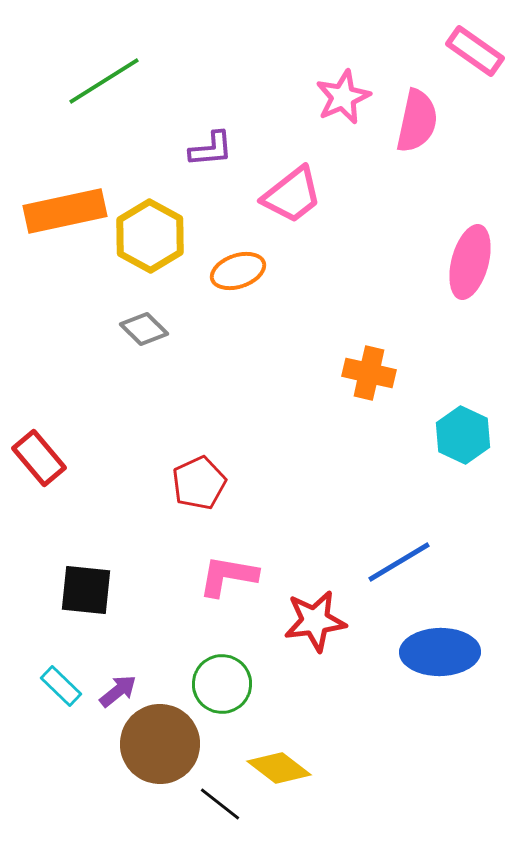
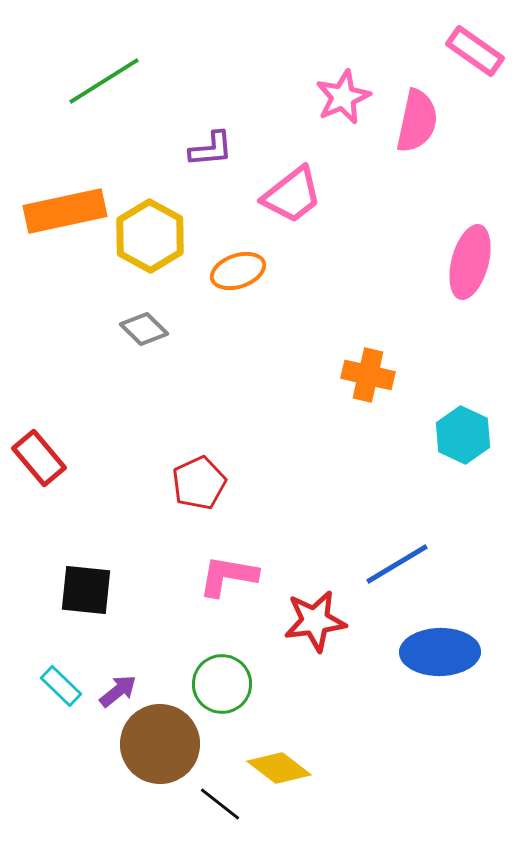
orange cross: moved 1 px left, 2 px down
blue line: moved 2 px left, 2 px down
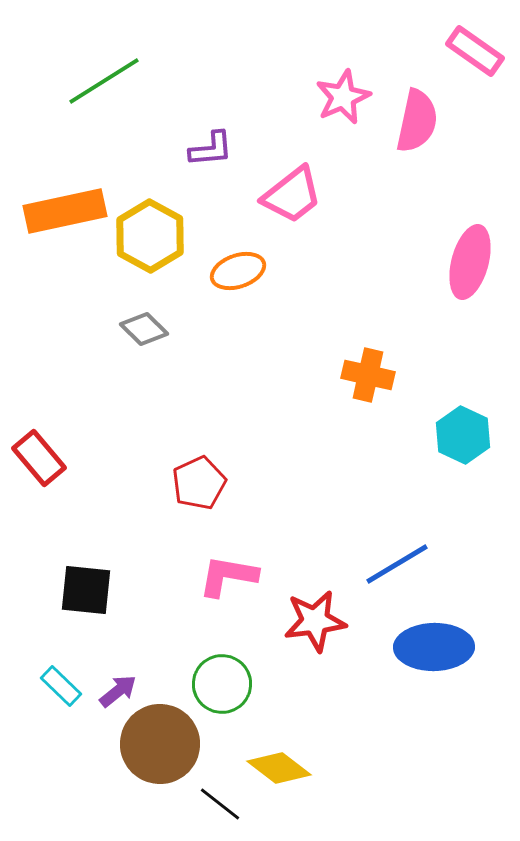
blue ellipse: moved 6 px left, 5 px up
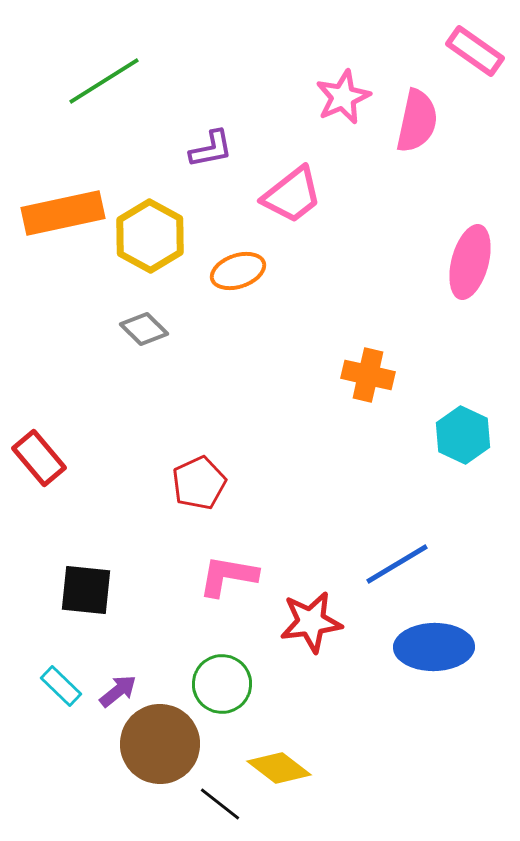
purple L-shape: rotated 6 degrees counterclockwise
orange rectangle: moved 2 px left, 2 px down
red star: moved 4 px left, 1 px down
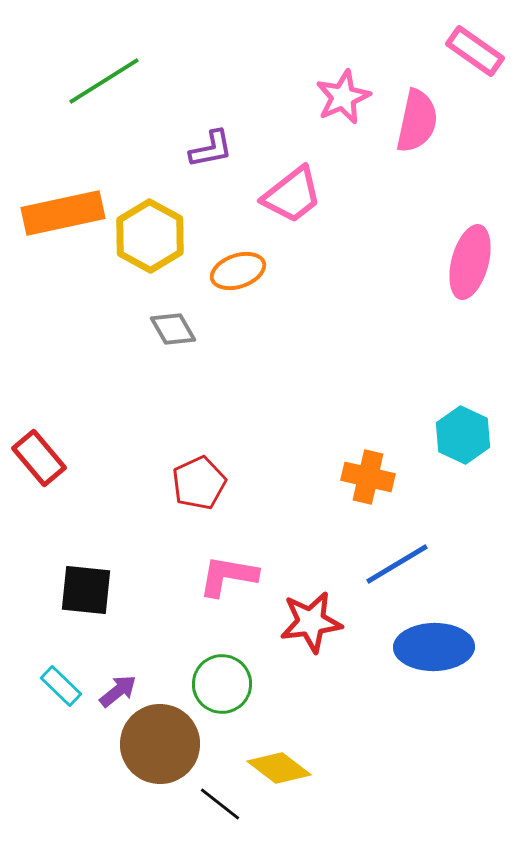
gray diamond: moved 29 px right; rotated 15 degrees clockwise
orange cross: moved 102 px down
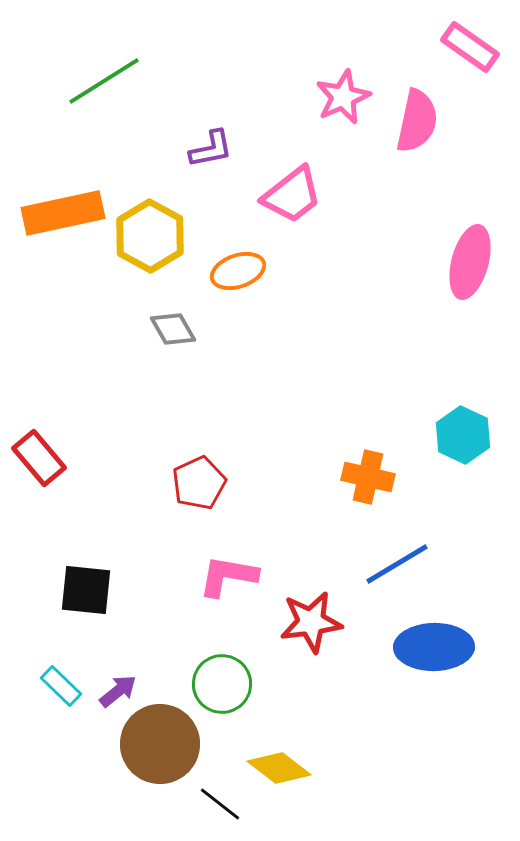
pink rectangle: moved 5 px left, 4 px up
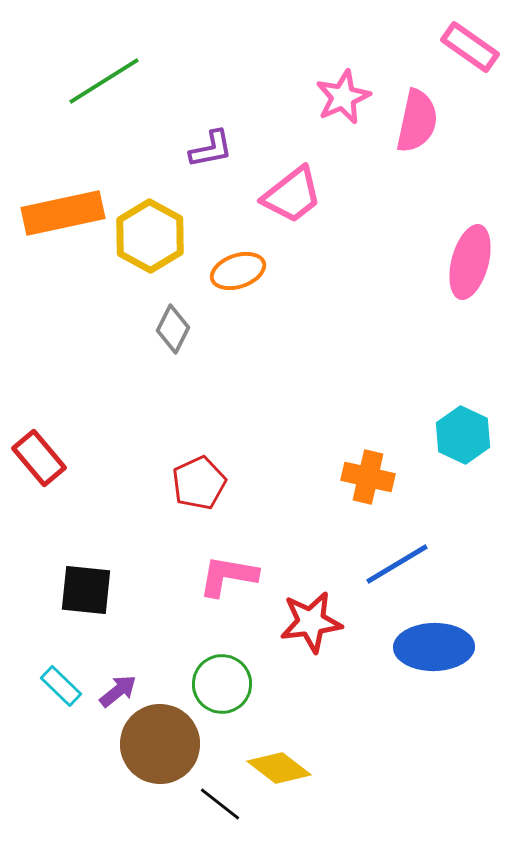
gray diamond: rotated 57 degrees clockwise
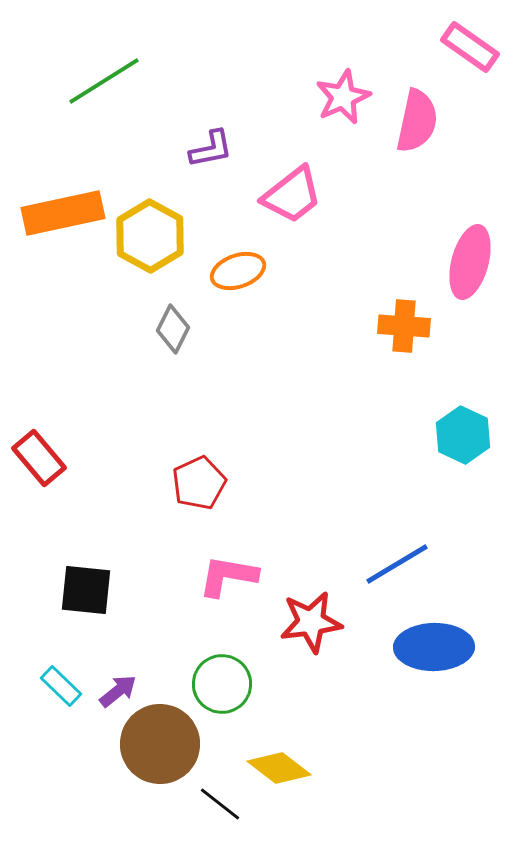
orange cross: moved 36 px right, 151 px up; rotated 9 degrees counterclockwise
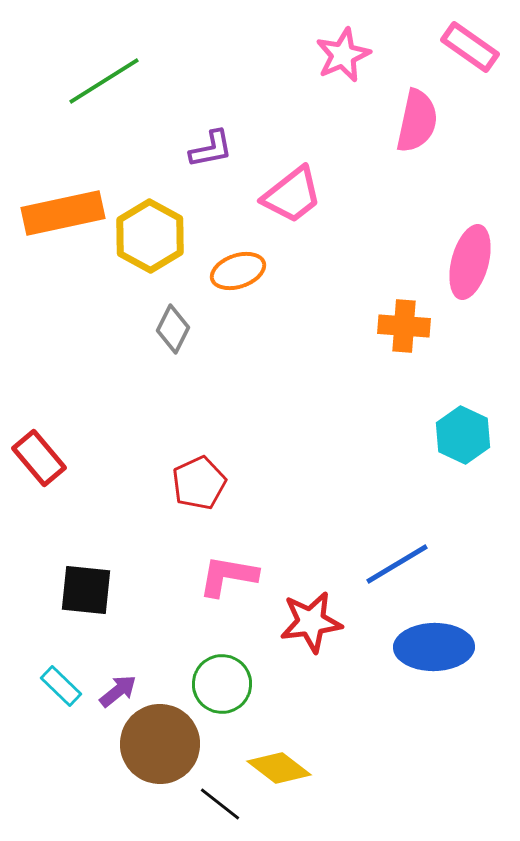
pink star: moved 42 px up
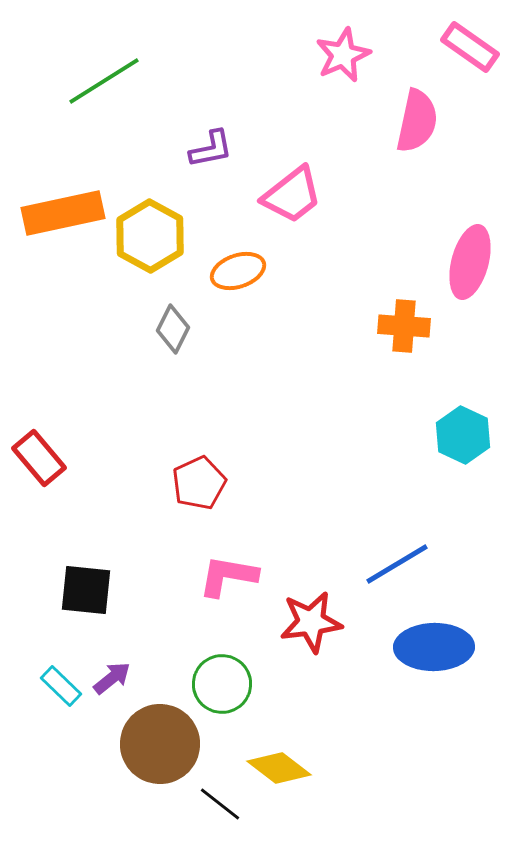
purple arrow: moved 6 px left, 13 px up
